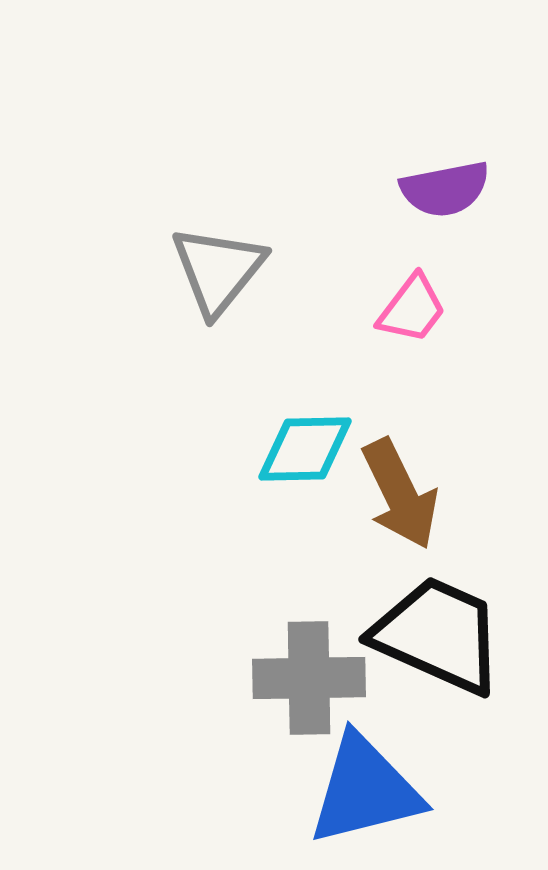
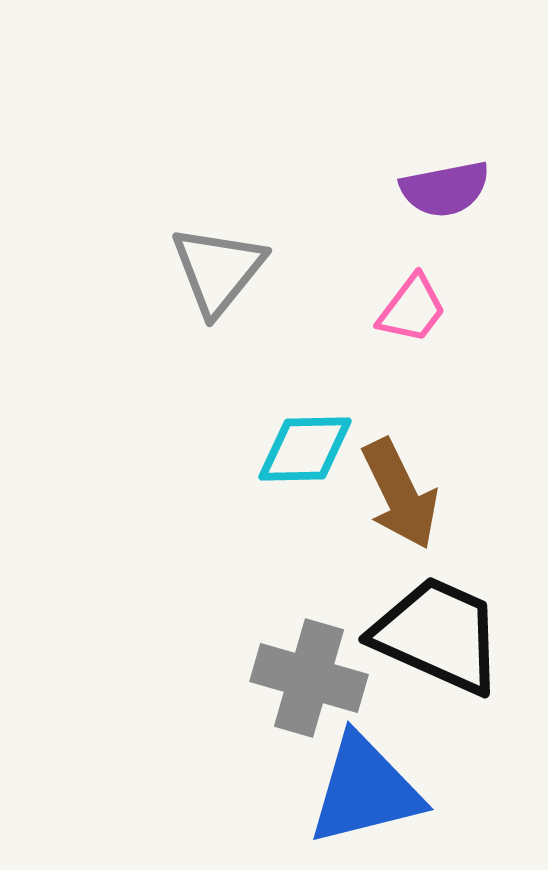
gray cross: rotated 17 degrees clockwise
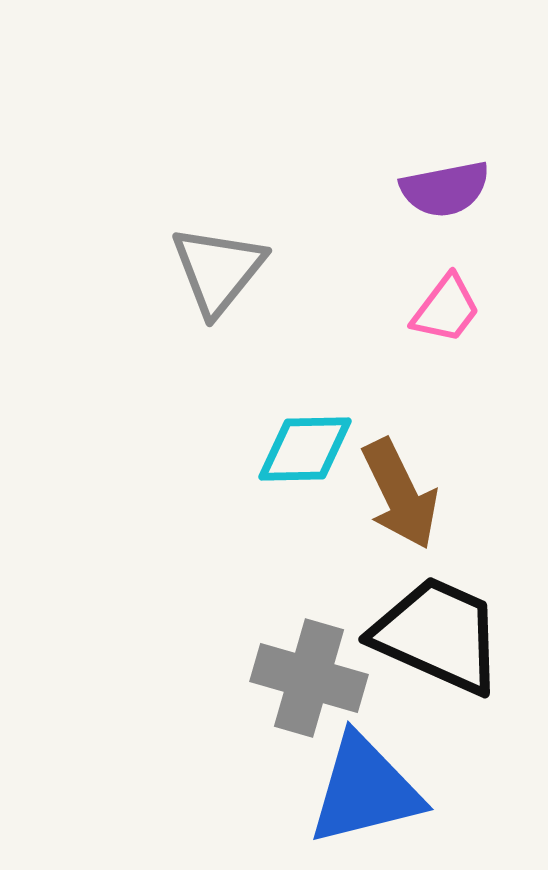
pink trapezoid: moved 34 px right
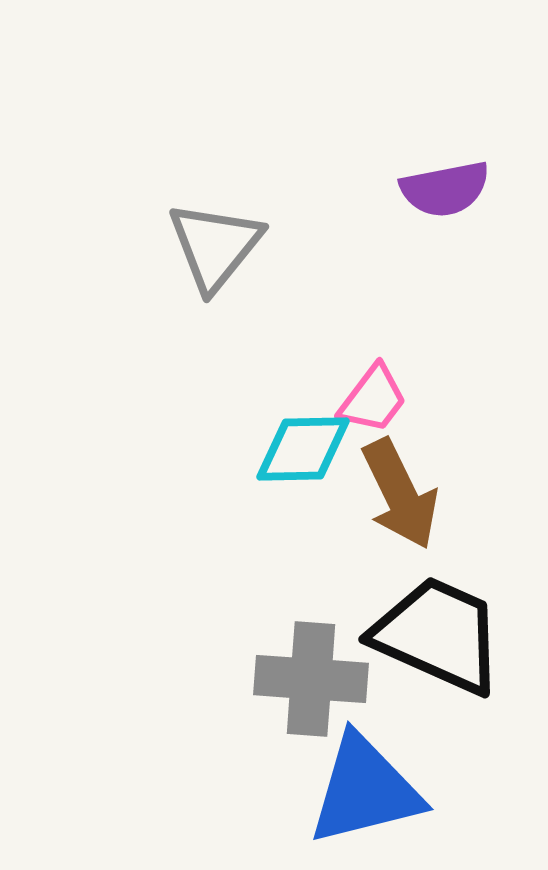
gray triangle: moved 3 px left, 24 px up
pink trapezoid: moved 73 px left, 90 px down
cyan diamond: moved 2 px left
gray cross: moved 2 px right, 1 px down; rotated 12 degrees counterclockwise
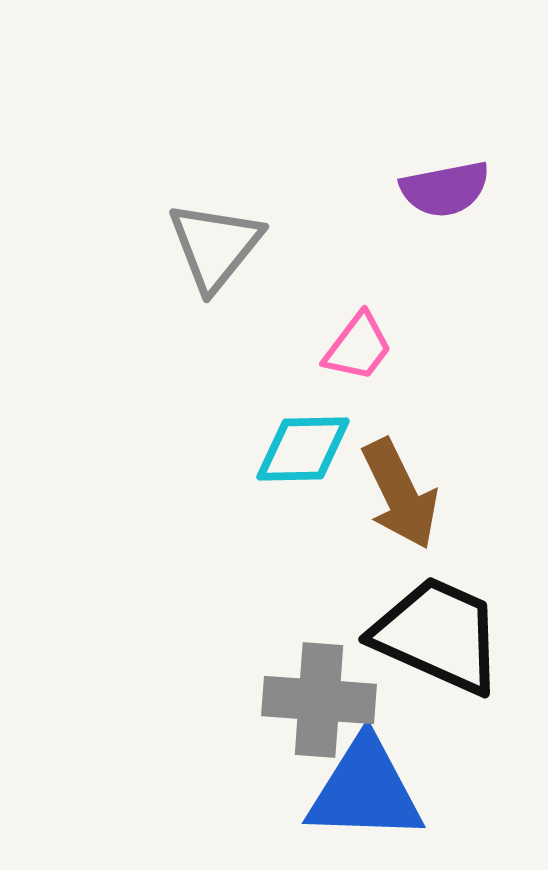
pink trapezoid: moved 15 px left, 52 px up
gray cross: moved 8 px right, 21 px down
blue triangle: rotated 16 degrees clockwise
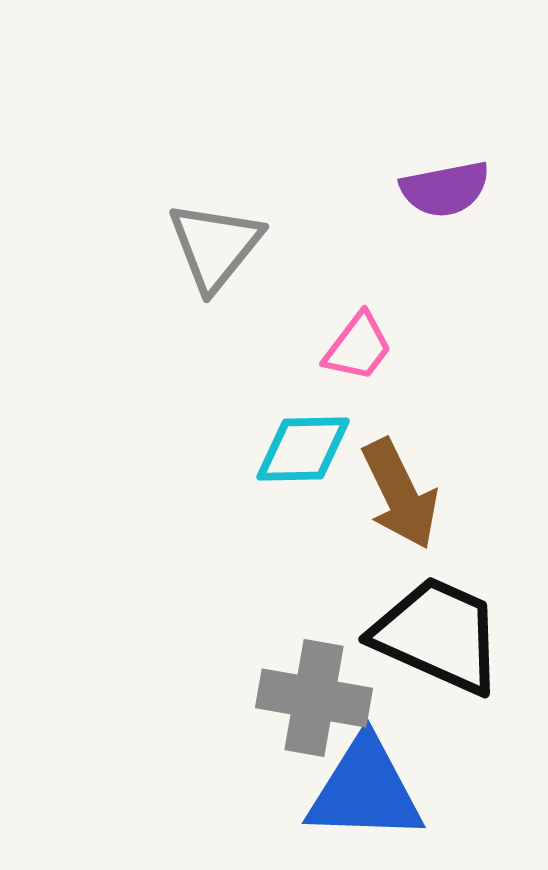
gray cross: moved 5 px left, 2 px up; rotated 6 degrees clockwise
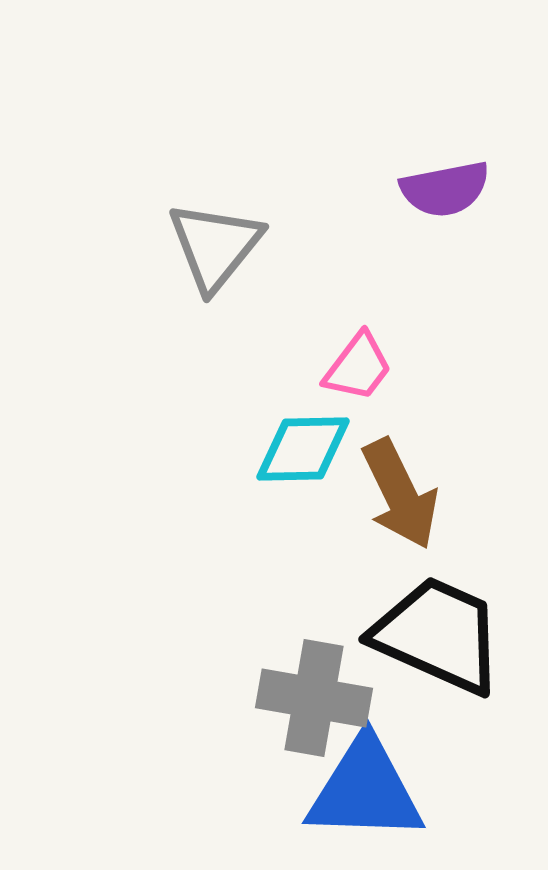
pink trapezoid: moved 20 px down
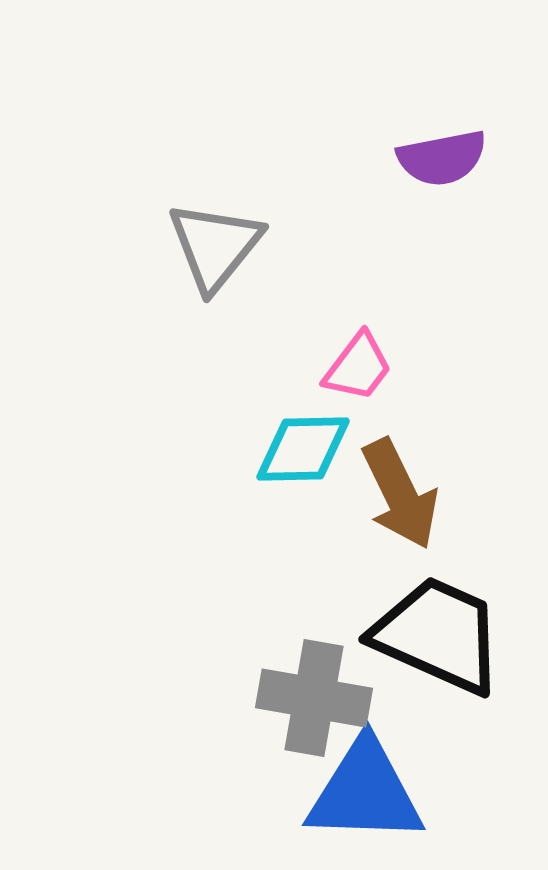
purple semicircle: moved 3 px left, 31 px up
blue triangle: moved 2 px down
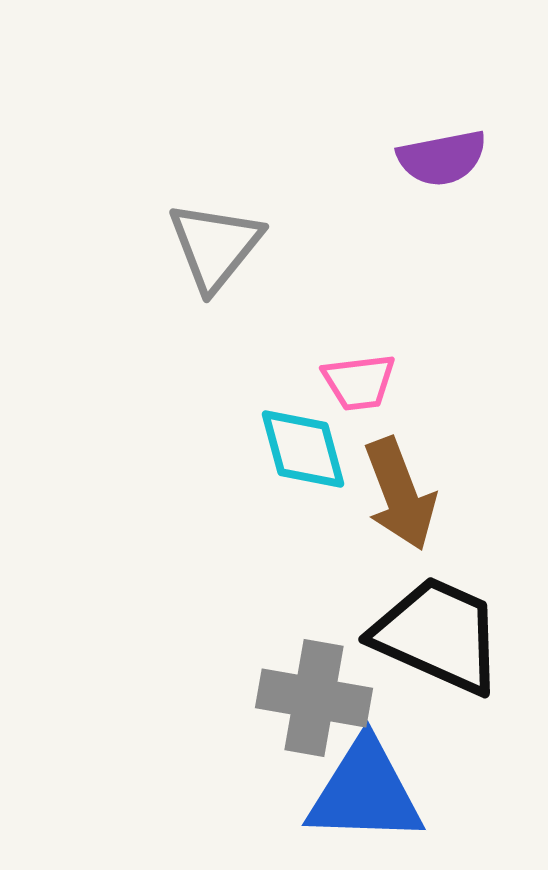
pink trapezoid: moved 1 px right, 15 px down; rotated 46 degrees clockwise
cyan diamond: rotated 76 degrees clockwise
brown arrow: rotated 5 degrees clockwise
